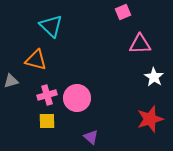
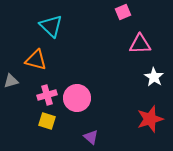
yellow square: rotated 18 degrees clockwise
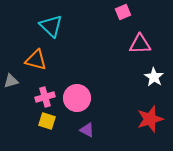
pink cross: moved 2 px left, 2 px down
purple triangle: moved 4 px left, 7 px up; rotated 14 degrees counterclockwise
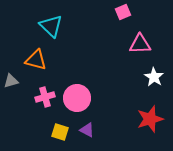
yellow square: moved 13 px right, 11 px down
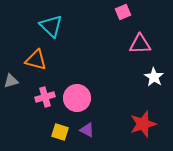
red star: moved 7 px left, 5 px down
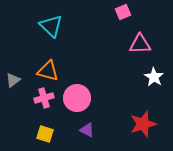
orange triangle: moved 12 px right, 11 px down
gray triangle: moved 2 px right, 1 px up; rotated 21 degrees counterclockwise
pink cross: moved 1 px left, 1 px down
yellow square: moved 15 px left, 2 px down
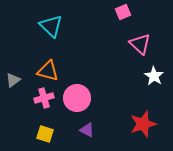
pink triangle: rotated 45 degrees clockwise
white star: moved 1 px up
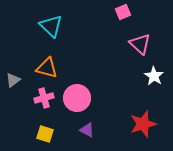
orange triangle: moved 1 px left, 3 px up
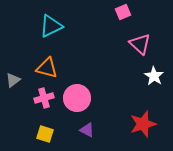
cyan triangle: rotated 50 degrees clockwise
